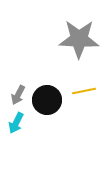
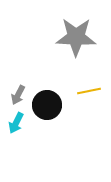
gray star: moved 3 px left, 2 px up
yellow line: moved 5 px right
black circle: moved 5 px down
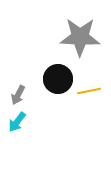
gray star: moved 4 px right
black circle: moved 11 px right, 26 px up
cyan arrow: moved 1 px right, 1 px up; rotated 10 degrees clockwise
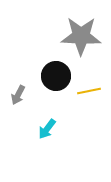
gray star: moved 1 px right, 1 px up
black circle: moved 2 px left, 3 px up
cyan arrow: moved 30 px right, 7 px down
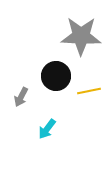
gray arrow: moved 3 px right, 2 px down
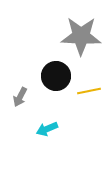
gray arrow: moved 1 px left
cyan arrow: rotated 30 degrees clockwise
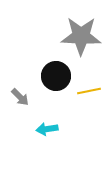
gray arrow: rotated 72 degrees counterclockwise
cyan arrow: rotated 15 degrees clockwise
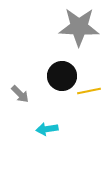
gray star: moved 2 px left, 9 px up
black circle: moved 6 px right
gray arrow: moved 3 px up
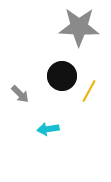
yellow line: rotated 50 degrees counterclockwise
cyan arrow: moved 1 px right
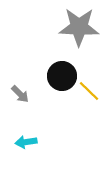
yellow line: rotated 75 degrees counterclockwise
cyan arrow: moved 22 px left, 13 px down
